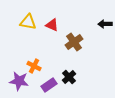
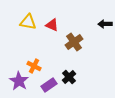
purple star: rotated 24 degrees clockwise
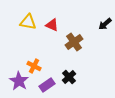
black arrow: rotated 40 degrees counterclockwise
purple rectangle: moved 2 px left
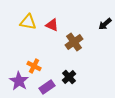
purple rectangle: moved 2 px down
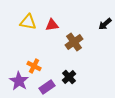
red triangle: rotated 32 degrees counterclockwise
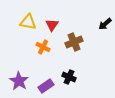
red triangle: rotated 48 degrees counterclockwise
brown cross: rotated 12 degrees clockwise
orange cross: moved 9 px right, 19 px up
black cross: rotated 24 degrees counterclockwise
purple rectangle: moved 1 px left, 1 px up
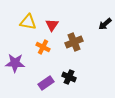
purple star: moved 4 px left, 18 px up; rotated 30 degrees counterclockwise
purple rectangle: moved 3 px up
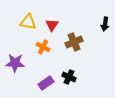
black arrow: rotated 40 degrees counterclockwise
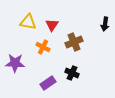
black cross: moved 3 px right, 4 px up
purple rectangle: moved 2 px right
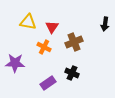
red triangle: moved 2 px down
orange cross: moved 1 px right
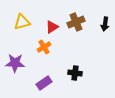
yellow triangle: moved 6 px left; rotated 24 degrees counterclockwise
red triangle: rotated 24 degrees clockwise
brown cross: moved 2 px right, 20 px up
orange cross: rotated 32 degrees clockwise
black cross: moved 3 px right; rotated 16 degrees counterclockwise
purple rectangle: moved 4 px left
